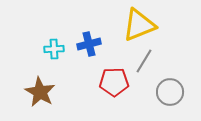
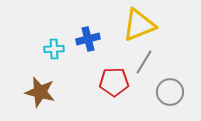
blue cross: moved 1 px left, 5 px up
gray line: moved 1 px down
brown star: rotated 16 degrees counterclockwise
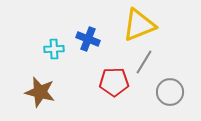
blue cross: rotated 35 degrees clockwise
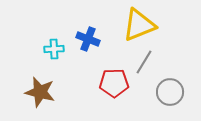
red pentagon: moved 1 px down
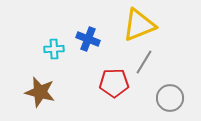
gray circle: moved 6 px down
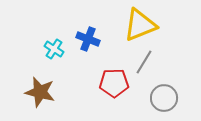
yellow triangle: moved 1 px right
cyan cross: rotated 36 degrees clockwise
gray circle: moved 6 px left
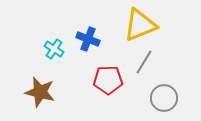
red pentagon: moved 6 px left, 3 px up
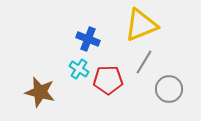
yellow triangle: moved 1 px right
cyan cross: moved 25 px right, 20 px down
gray circle: moved 5 px right, 9 px up
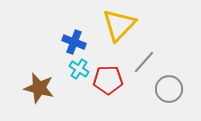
yellow triangle: moved 22 px left; rotated 24 degrees counterclockwise
blue cross: moved 14 px left, 3 px down
gray line: rotated 10 degrees clockwise
brown star: moved 1 px left, 4 px up
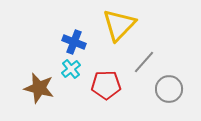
cyan cross: moved 8 px left; rotated 18 degrees clockwise
red pentagon: moved 2 px left, 5 px down
